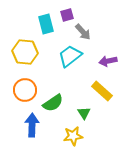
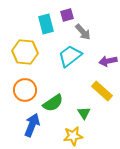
blue arrow: rotated 20 degrees clockwise
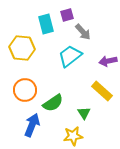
yellow hexagon: moved 3 px left, 4 px up
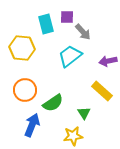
purple square: moved 2 px down; rotated 16 degrees clockwise
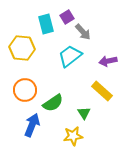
purple square: rotated 32 degrees counterclockwise
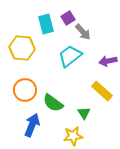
purple square: moved 1 px right, 1 px down
green semicircle: rotated 70 degrees clockwise
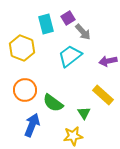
yellow hexagon: rotated 15 degrees clockwise
yellow rectangle: moved 1 px right, 4 px down
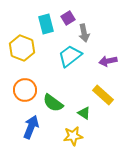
gray arrow: moved 1 px right, 1 px down; rotated 30 degrees clockwise
green triangle: rotated 24 degrees counterclockwise
blue arrow: moved 1 px left, 2 px down
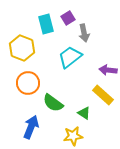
cyan trapezoid: moved 1 px down
purple arrow: moved 9 px down; rotated 18 degrees clockwise
orange circle: moved 3 px right, 7 px up
